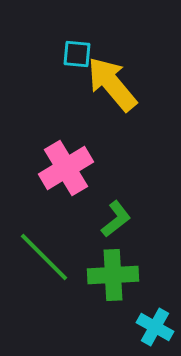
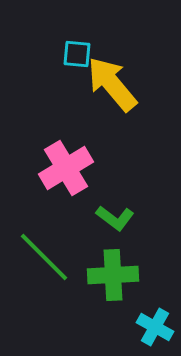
green L-shape: moved 1 px left, 1 px up; rotated 75 degrees clockwise
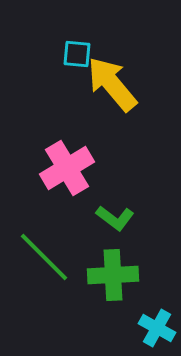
pink cross: moved 1 px right
cyan cross: moved 2 px right, 1 px down
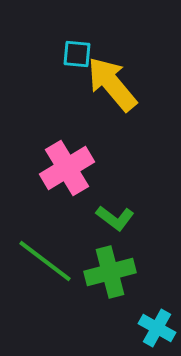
green line: moved 1 px right, 4 px down; rotated 8 degrees counterclockwise
green cross: moved 3 px left, 3 px up; rotated 12 degrees counterclockwise
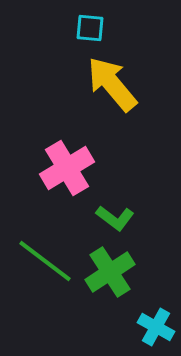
cyan square: moved 13 px right, 26 px up
green cross: rotated 18 degrees counterclockwise
cyan cross: moved 1 px left, 1 px up
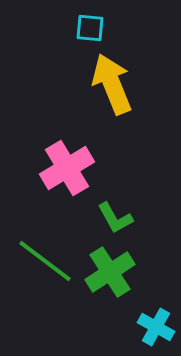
yellow arrow: rotated 18 degrees clockwise
green L-shape: rotated 24 degrees clockwise
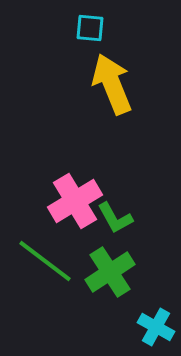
pink cross: moved 8 px right, 33 px down
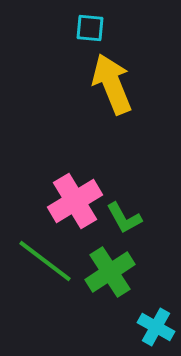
green L-shape: moved 9 px right
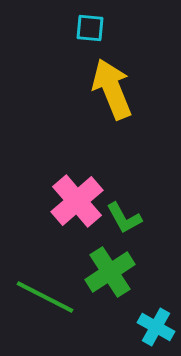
yellow arrow: moved 5 px down
pink cross: moved 2 px right; rotated 10 degrees counterclockwise
green line: moved 36 px down; rotated 10 degrees counterclockwise
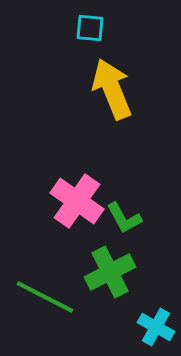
pink cross: rotated 14 degrees counterclockwise
green cross: rotated 6 degrees clockwise
